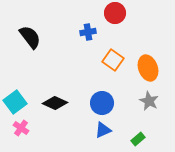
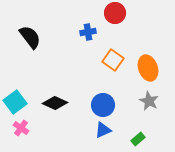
blue circle: moved 1 px right, 2 px down
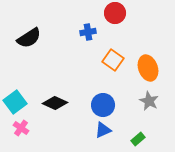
black semicircle: moved 1 px left, 1 px down; rotated 95 degrees clockwise
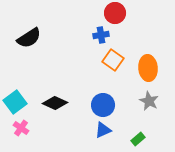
blue cross: moved 13 px right, 3 px down
orange ellipse: rotated 15 degrees clockwise
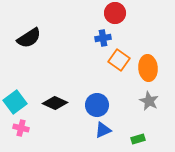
blue cross: moved 2 px right, 3 px down
orange square: moved 6 px right
blue circle: moved 6 px left
pink cross: rotated 21 degrees counterclockwise
green rectangle: rotated 24 degrees clockwise
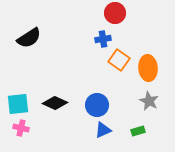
blue cross: moved 1 px down
cyan square: moved 3 px right, 2 px down; rotated 30 degrees clockwise
green rectangle: moved 8 px up
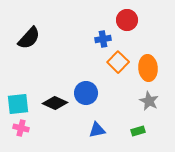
red circle: moved 12 px right, 7 px down
black semicircle: rotated 15 degrees counterclockwise
orange square: moved 1 px left, 2 px down; rotated 10 degrees clockwise
blue circle: moved 11 px left, 12 px up
blue triangle: moved 6 px left; rotated 12 degrees clockwise
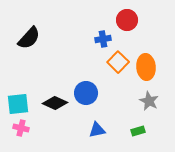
orange ellipse: moved 2 px left, 1 px up
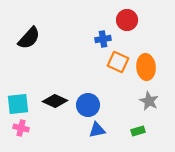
orange square: rotated 20 degrees counterclockwise
blue circle: moved 2 px right, 12 px down
black diamond: moved 2 px up
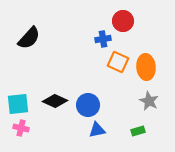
red circle: moved 4 px left, 1 px down
